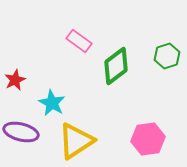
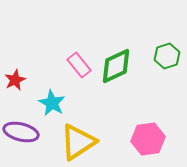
pink rectangle: moved 24 px down; rotated 15 degrees clockwise
green diamond: rotated 12 degrees clockwise
yellow triangle: moved 2 px right, 1 px down
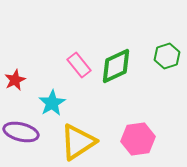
cyan star: rotated 12 degrees clockwise
pink hexagon: moved 10 px left
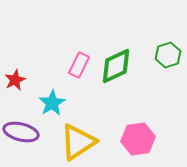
green hexagon: moved 1 px right, 1 px up
pink rectangle: rotated 65 degrees clockwise
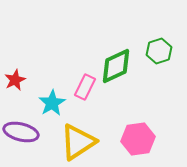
green hexagon: moved 9 px left, 4 px up
pink rectangle: moved 6 px right, 22 px down
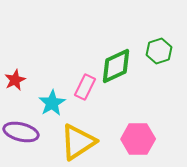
pink hexagon: rotated 8 degrees clockwise
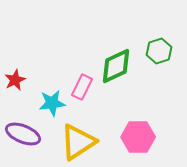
pink rectangle: moved 3 px left
cyan star: rotated 24 degrees clockwise
purple ellipse: moved 2 px right, 2 px down; rotated 8 degrees clockwise
pink hexagon: moved 2 px up
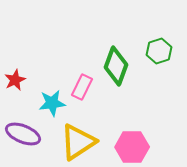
green diamond: rotated 45 degrees counterclockwise
pink hexagon: moved 6 px left, 10 px down
